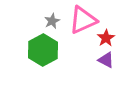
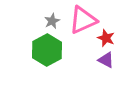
red star: rotated 18 degrees counterclockwise
green hexagon: moved 4 px right
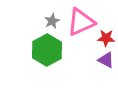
pink triangle: moved 2 px left, 2 px down
red star: rotated 18 degrees counterclockwise
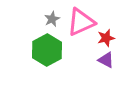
gray star: moved 2 px up
red star: rotated 18 degrees counterclockwise
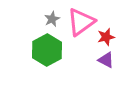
pink triangle: rotated 12 degrees counterclockwise
red star: moved 1 px up
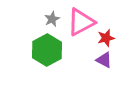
pink triangle: rotated 8 degrees clockwise
red star: moved 1 px down
purple triangle: moved 2 px left
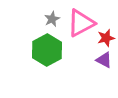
pink triangle: moved 1 px down
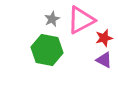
pink triangle: moved 3 px up
red star: moved 2 px left
green hexagon: rotated 20 degrees counterclockwise
